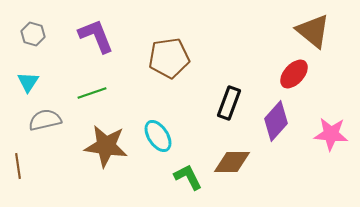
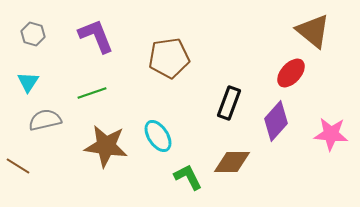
red ellipse: moved 3 px left, 1 px up
brown line: rotated 50 degrees counterclockwise
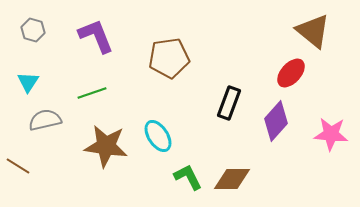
gray hexagon: moved 4 px up
brown diamond: moved 17 px down
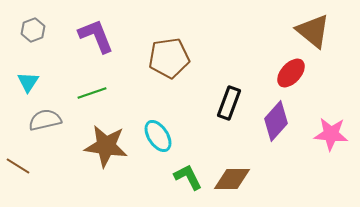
gray hexagon: rotated 25 degrees clockwise
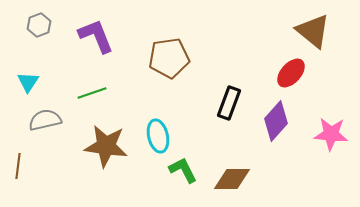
gray hexagon: moved 6 px right, 5 px up
cyan ellipse: rotated 20 degrees clockwise
brown line: rotated 65 degrees clockwise
green L-shape: moved 5 px left, 7 px up
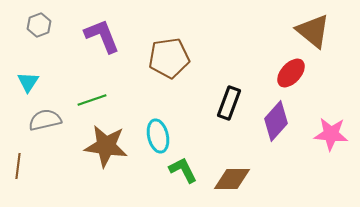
purple L-shape: moved 6 px right
green line: moved 7 px down
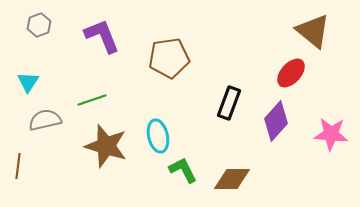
brown star: rotated 9 degrees clockwise
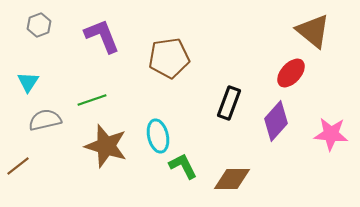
brown line: rotated 45 degrees clockwise
green L-shape: moved 4 px up
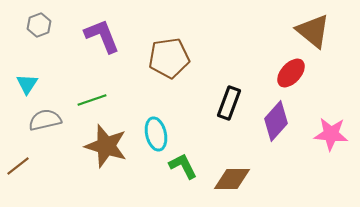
cyan triangle: moved 1 px left, 2 px down
cyan ellipse: moved 2 px left, 2 px up
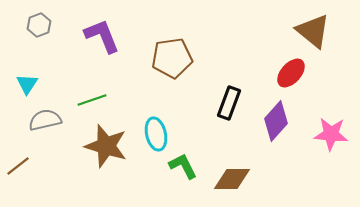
brown pentagon: moved 3 px right
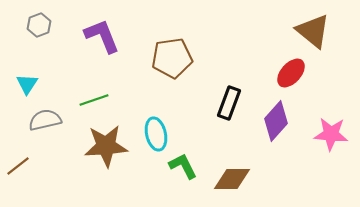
green line: moved 2 px right
brown star: rotated 21 degrees counterclockwise
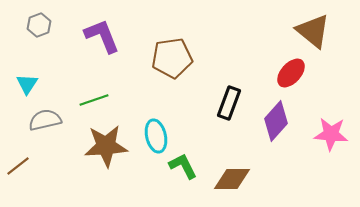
cyan ellipse: moved 2 px down
